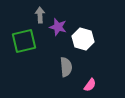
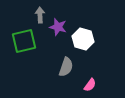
gray semicircle: rotated 24 degrees clockwise
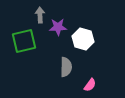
purple star: rotated 18 degrees counterclockwise
gray semicircle: rotated 18 degrees counterclockwise
